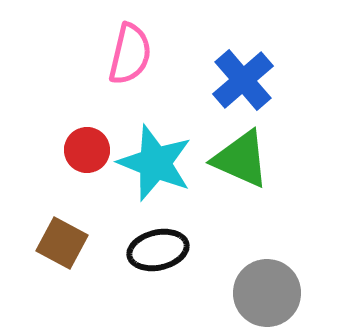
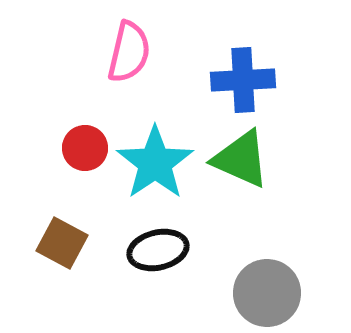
pink semicircle: moved 1 px left, 2 px up
blue cross: rotated 38 degrees clockwise
red circle: moved 2 px left, 2 px up
cyan star: rotated 16 degrees clockwise
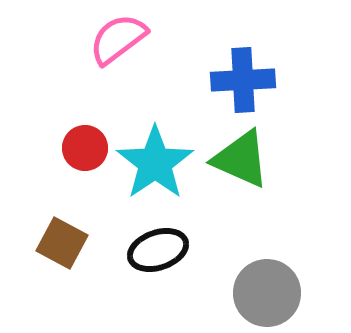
pink semicircle: moved 11 px left, 13 px up; rotated 140 degrees counterclockwise
black ellipse: rotated 6 degrees counterclockwise
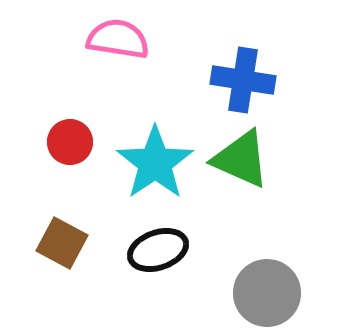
pink semicircle: rotated 46 degrees clockwise
blue cross: rotated 12 degrees clockwise
red circle: moved 15 px left, 6 px up
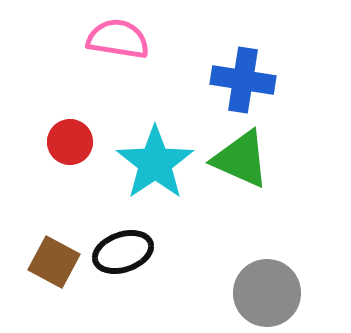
brown square: moved 8 px left, 19 px down
black ellipse: moved 35 px left, 2 px down
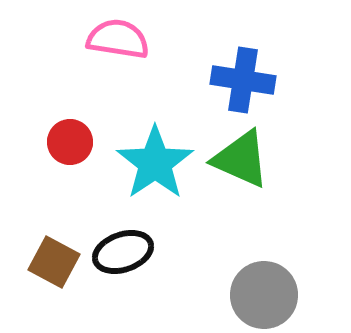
gray circle: moved 3 px left, 2 px down
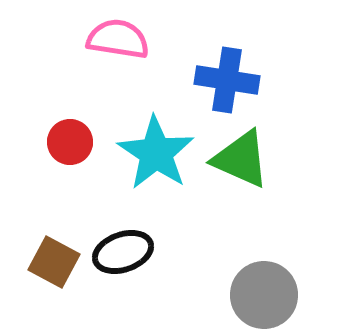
blue cross: moved 16 px left
cyan star: moved 1 px right, 10 px up; rotated 4 degrees counterclockwise
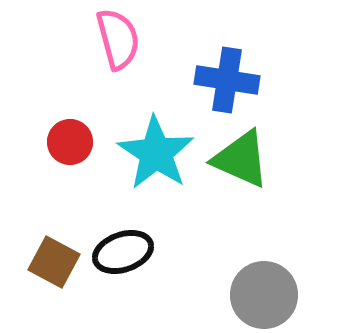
pink semicircle: rotated 66 degrees clockwise
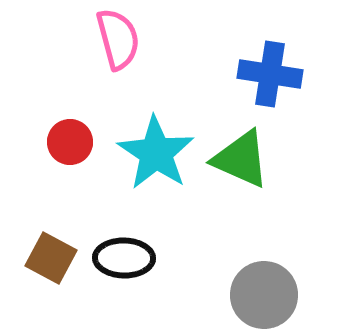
blue cross: moved 43 px right, 6 px up
black ellipse: moved 1 px right, 6 px down; rotated 20 degrees clockwise
brown square: moved 3 px left, 4 px up
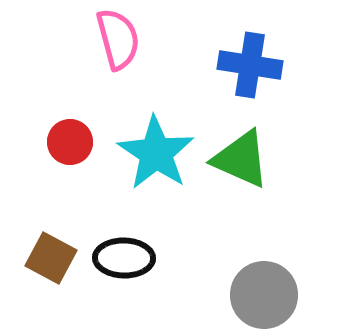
blue cross: moved 20 px left, 9 px up
